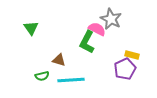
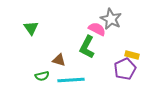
green L-shape: moved 5 px down
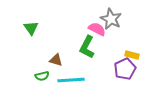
brown triangle: moved 3 px left
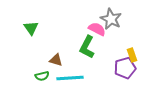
yellow rectangle: rotated 56 degrees clockwise
purple pentagon: moved 1 px up; rotated 10 degrees clockwise
cyan line: moved 1 px left, 2 px up
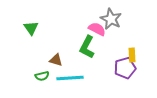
yellow rectangle: rotated 16 degrees clockwise
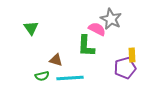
green L-shape: moved 1 px left, 1 px up; rotated 25 degrees counterclockwise
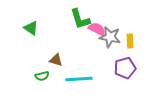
gray star: moved 1 px left, 18 px down; rotated 15 degrees counterclockwise
green triangle: rotated 21 degrees counterclockwise
green L-shape: moved 6 px left, 27 px up; rotated 20 degrees counterclockwise
yellow rectangle: moved 2 px left, 14 px up
cyan line: moved 9 px right, 1 px down
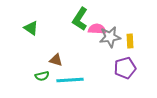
green L-shape: rotated 50 degrees clockwise
pink semicircle: rotated 24 degrees counterclockwise
gray star: rotated 20 degrees counterclockwise
cyan line: moved 9 px left, 1 px down
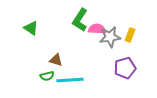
green L-shape: moved 1 px down
yellow rectangle: moved 6 px up; rotated 24 degrees clockwise
green semicircle: moved 5 px right
